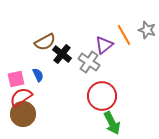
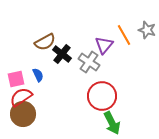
purple triangle: rotated 12 degrees counterclockwise
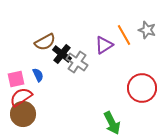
purple triangle: rotated 18 degrees clockwise
gray cross: moved 12 px left
red circle: moved 40 px right, 8 px up
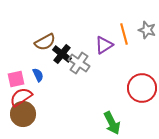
orange line: moved 1 px up; rotated 15 degrees clockwise
gray cross: moved 2 px right, 1 px down
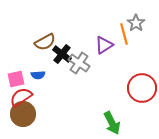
gray star: moved 11 px left, 7 px up; rotated 18 degrees clockwise
blue semicircle: rotated 112 degrees clockwise
